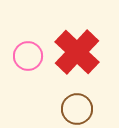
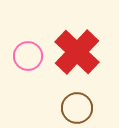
brown circle: moved 1 px up
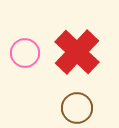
pink circle: moved 3 px left, 3 px up
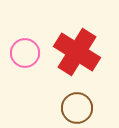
red cross: rotated 12 degrees counterclockwise
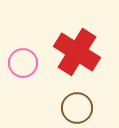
pink circle: moved 2 px left, 10 px down
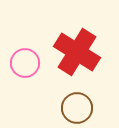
pink circle: moved 2 px right
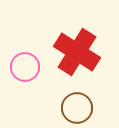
pink circle: moved 4 px down
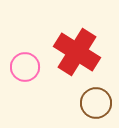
brown circle: moved 19 px right, 5 px up
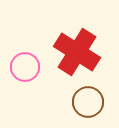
brown circle: moved 8 px left, 1 px up
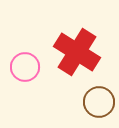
brown circle: moved 11 px right
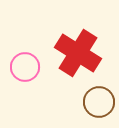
red cross: moved 1 px right, 1 px down
